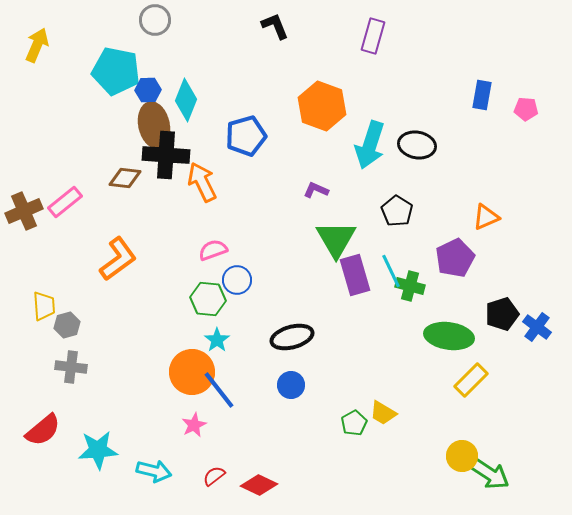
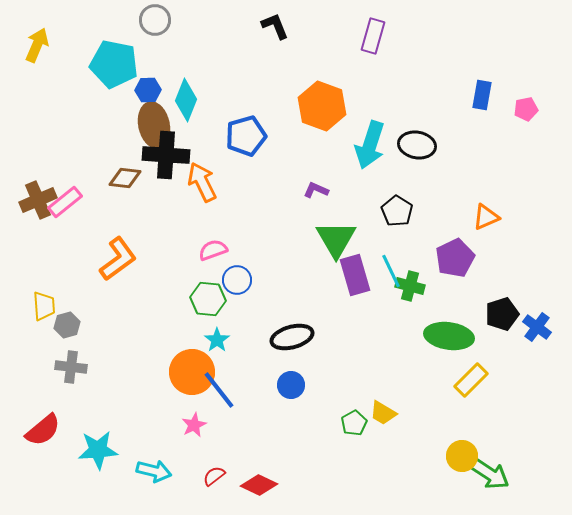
cyan pentagon at (116, 71): moved 2 px left, 7 px up
pink pentagon at (526, 109): rotated 15 degrees counterclockwise
brown cross at (24, 211): moved 14 px right, 11 px up
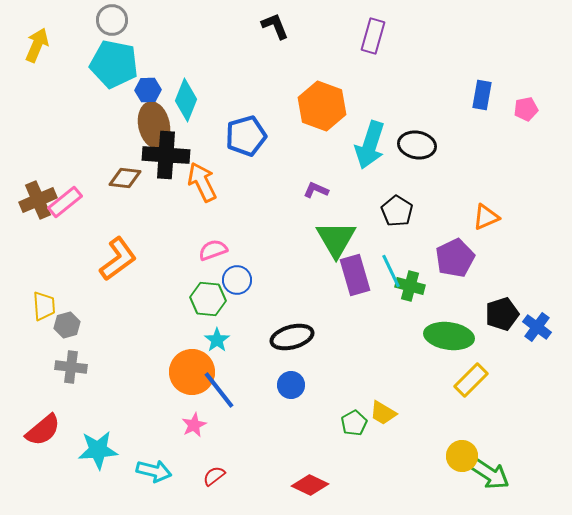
gray circle at (155, 20): moved 43 px left
red diamond at (259, 485): moved 51 px right
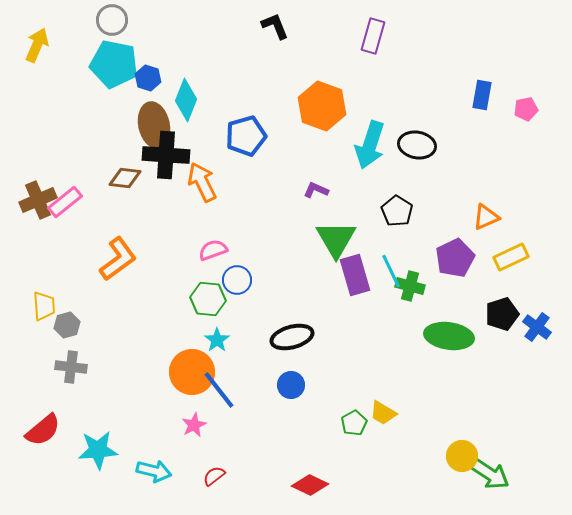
blue hexagon at (148, 90): moved 12 px up; rotated 20 degrees clockwise
yellow rectangle at (471, 380): moved 40 px right, 123 px up; rotated 20 degrees clockwise
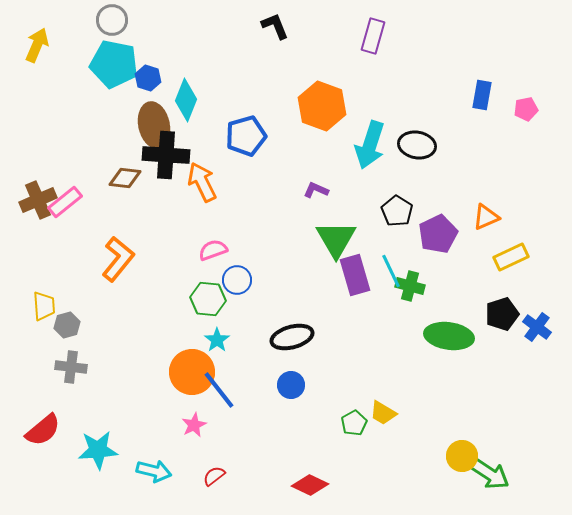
purple pentagon at (455, 258): moved 17 px left, 24 px up
orange L-shape at (118, 259): rotated 15 degrees counterclockwise
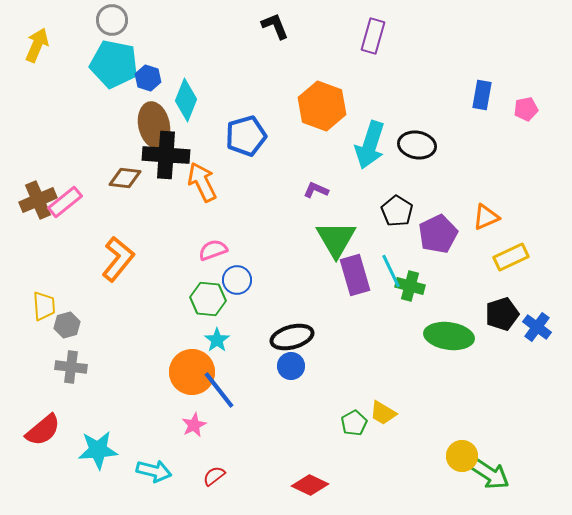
blue circle at (291, 385): moved 19 px up
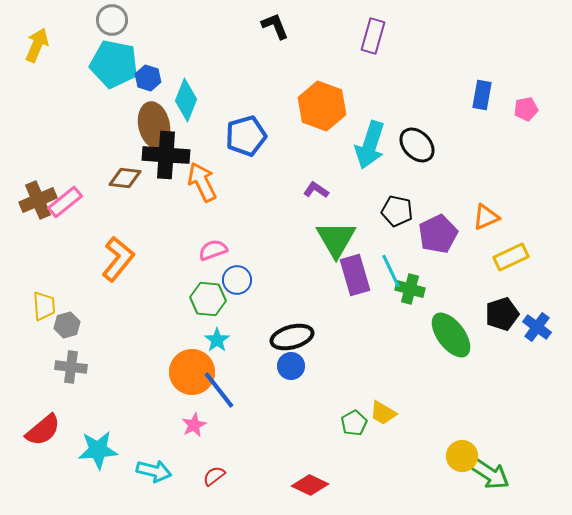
black ellipse at (417, 145): rotated 36 degrees clockwise
purple L-shape at (316, 190): rotated 10 degrees clockwise
black pentagon at (397, 211): rotated 20 degrees counterclockwise
green cross at (410, 286): moved 3 px down
green ellipse at (449, 336): moved 2 px right, 1 px up; rotated 45 degrees clockwise
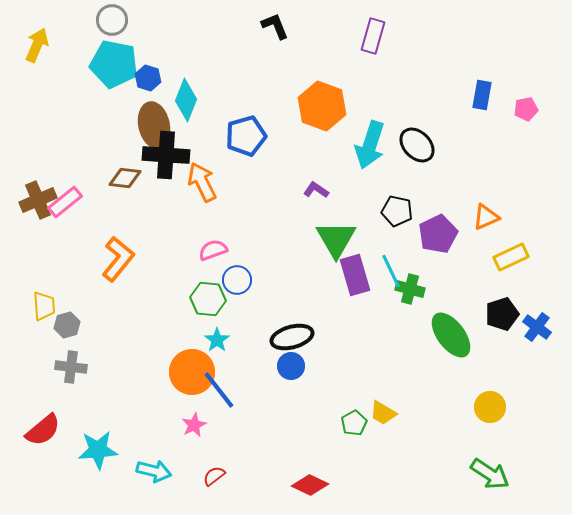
yellow circle at (462, 456): moved 28 px right, 49 px up
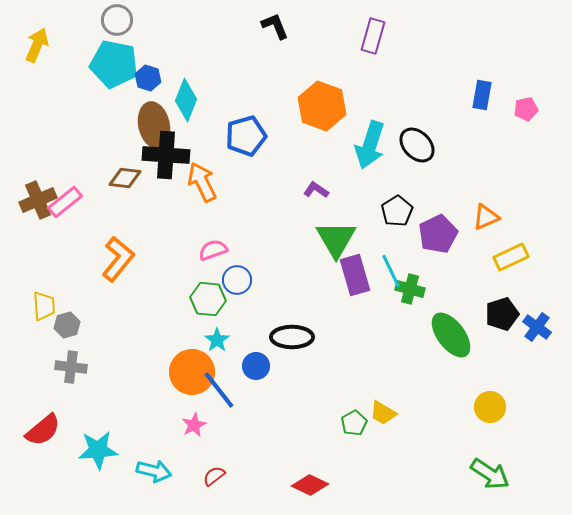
gray circle at (112, 20): moved 5 px right
black pentagon at (397, 211): rotated 28 degrees clockwise
black ellipse at (292, 337): rotated 15 degrees clockwise
blue circle at (291, 366): moved 35 px left
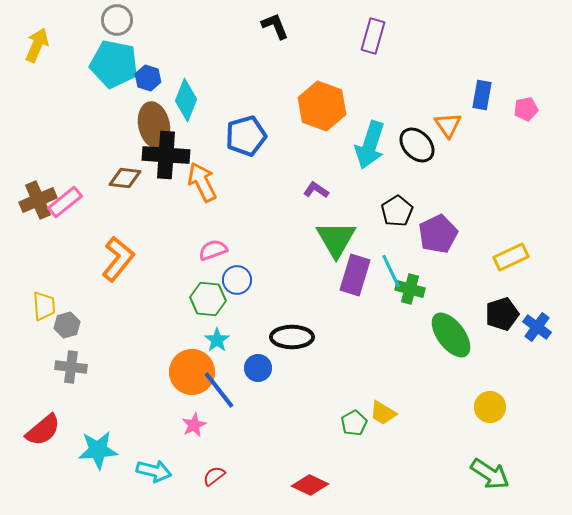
orange triangle at (486, 217): moved 38 px left, 92 px up; rotated 40 degrees counterclockwise
purple rectangle at (355, 275): rotated 33 degrees clockwise
blue circle at (256, 366): moved 2 px right, 2 px down
